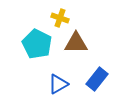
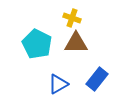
yellow cross: moved 12 px right
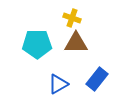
cyan pentagon: rotated 28 degrees counterclockwise
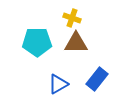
cyan pentagon: moved 2 px up
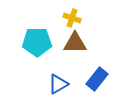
brown triangle: moved 1 px left
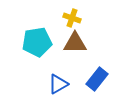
cyan pentagon: rotated 8 degrees counterclockwise
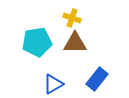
blue triangle: moved 5 px left
